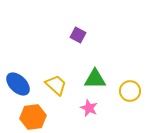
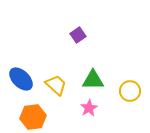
purple square: rotated 28 degrees clockwise
green triangle: moved 2 px left, 1 px down
blue ellipse: moved 3 px right, 5 px up
pink star: rotated 18 degrees clockwise
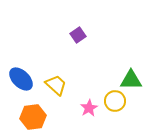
green triangle: moved 38 px right
yellow circle: moved 15 px left, 10 px down
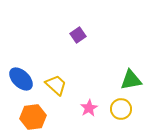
green triangle: rotated 10 degrees counterclockwise
yellow circle: moved 6 px right, 8 px down
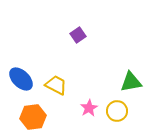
green triangle: moved 2 px down
yellow trapezoid: rotated 15 degrees counterclockwise
yellow circle: moved 4 px left, 2 px down
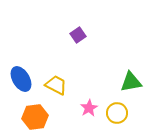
blue ellipse: rotated 15 degrees clockwise
yellow circle: moved 2 px down
orange hexagon: moved 2 px right
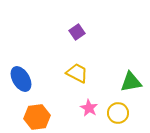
purple square: moved 1 px left, 3 px up
yellow trapezoid: moved 21 px right, 12 px up
pink star: rotated 12 degrees counterclockwise
yellow circle: moved 1 px right
orange hexagon: moved 2 px right
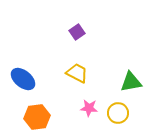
blue ellipse: moved 2 px right; rotated 20 degrees counterclockwise
pink star: rotated 24 degrees counterclockwise
